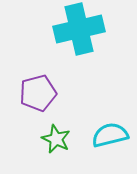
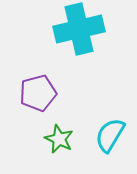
cyan semicircle: rotated 45 degrees counterclockwise
green star: moved 3 px right
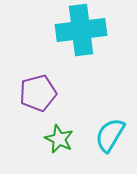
cyan cross: moved 2 px right, 1 px down; rotated 6 degrees clockwise
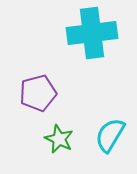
cyan cross: moved 11 px right, 3 px down
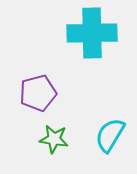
cyan cross: rotated 6 degrees clockwise
green star: moved 5 px left; rotated 16 degrees counterclockwise
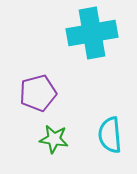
cyan cross: rotated 9 degrees counterclockwise
cyan semicircle: rotated 36 degrees counterclockwise
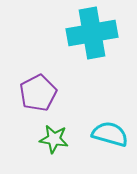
purple pentagon: rotated 12 degrees counterclockwise
cyan semicircle: moved 1 px up; rotated 111 degrees clockwise
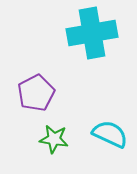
purple pentagon: moved 2 px left
cyan semicircle: rotated 9 degrees clockwise
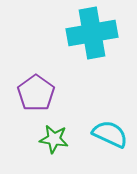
purple pentagon: rotated 9 degrees counterclockwise
